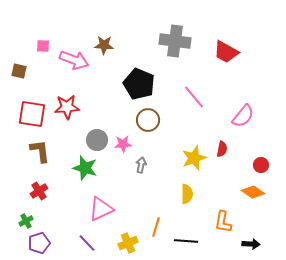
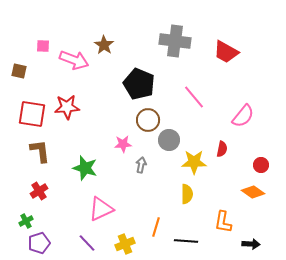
brown star: rotated 30 degrees clockwise
gray circle: moved 72 px right
yellow star: moved 4 px down; rotated 20 degrees clockwise
yellow cross: moved 3 px left, 1 px down
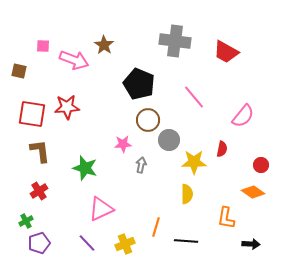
orange L-shape: moved 3 px right, 4 px up
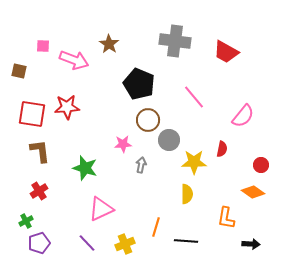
brown star: moved 5 px right, 1 px up
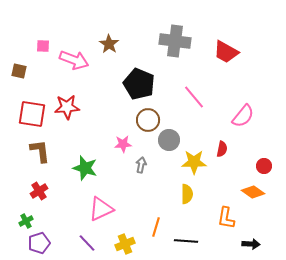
red circle: moved 3 px right, 1 px down
